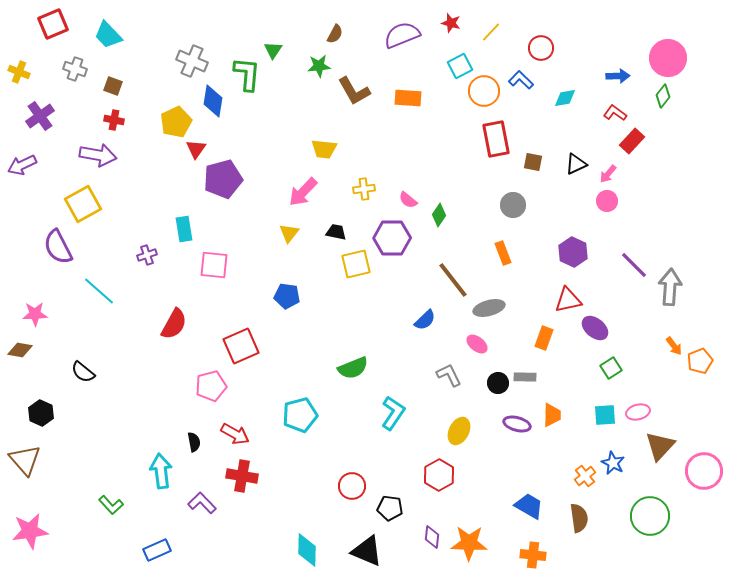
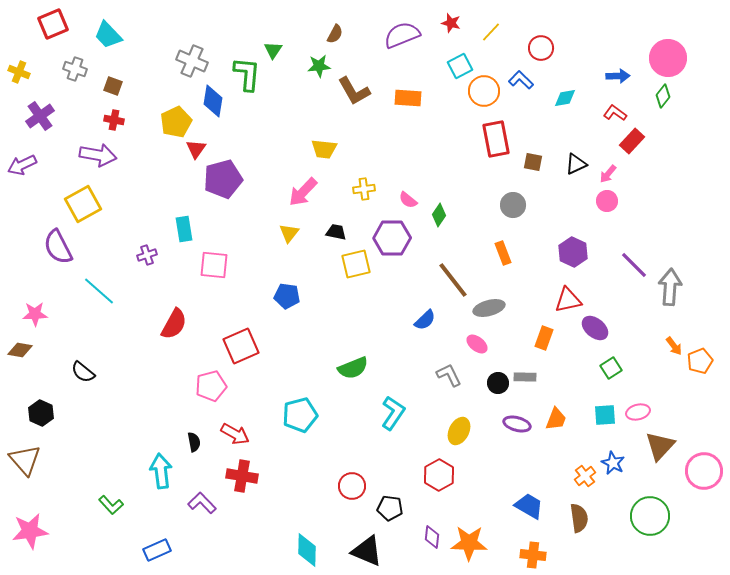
orange trapezoid at (552, 415): moved 4 px right, 4 px down; rotated 20 degrees clockwise
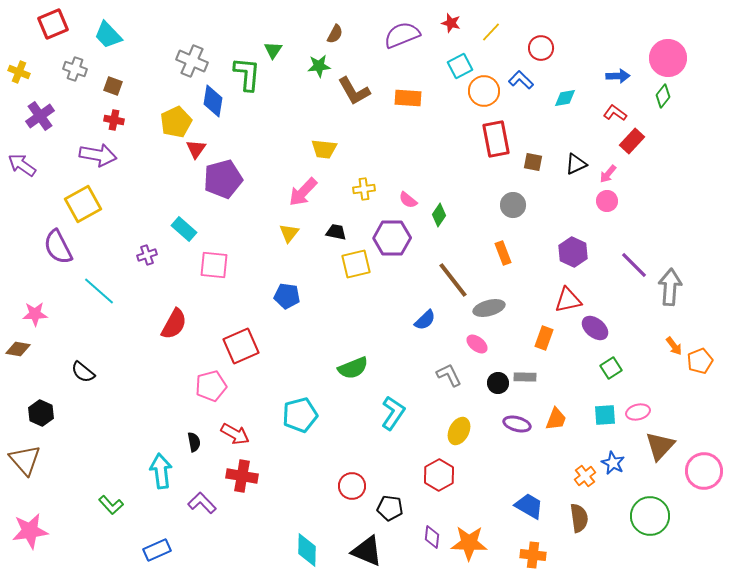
purple arrow at (22, 165): rotated 60 degrees clockwise
cyan rectangle at (184, 229): rotated 40 degrees counterclockwise
brown diamond at (20, 350): moved 2 px left, 1 px up
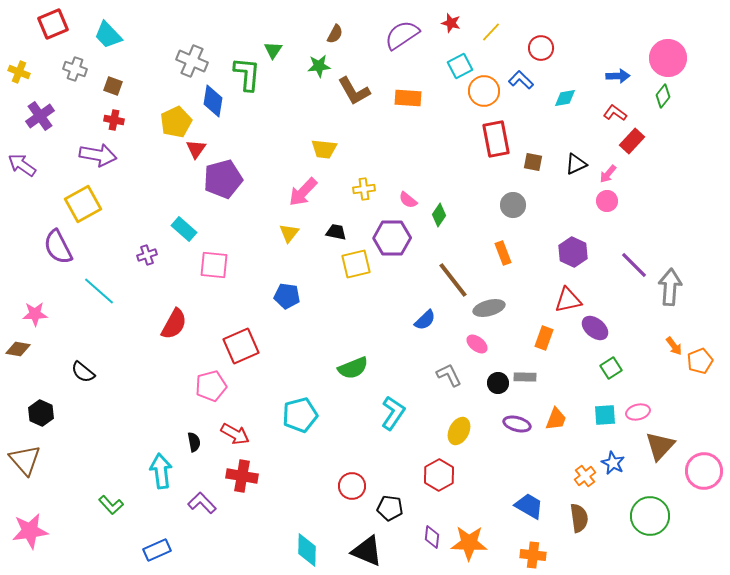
purple semicircle at (402, 35): rotated 12 degrees counterclockwise
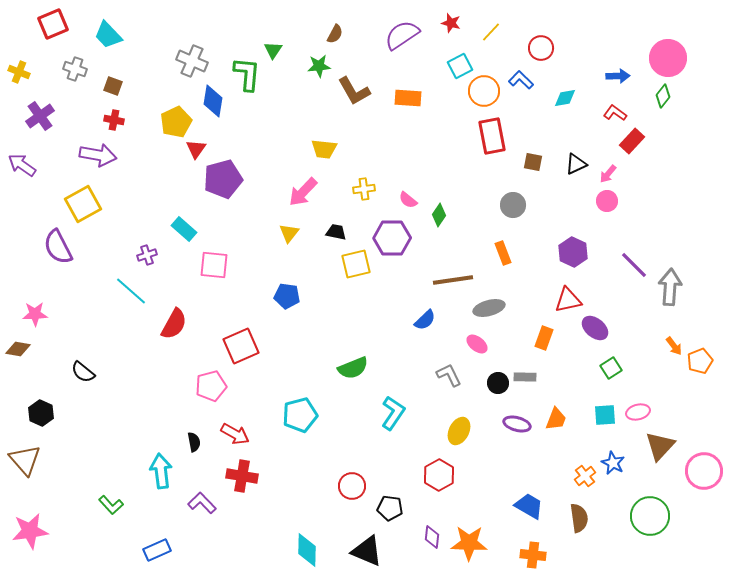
red rectangle at (496, 139): moved 4 px left, 3 px up
brown line at (453, 280): rotated 60 degrees counterclockwise
cyan line at (99, 291): moved 32 px right
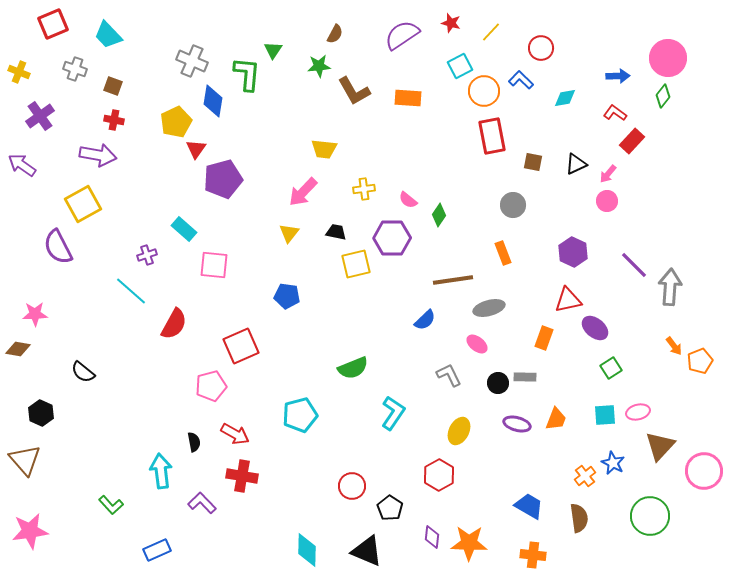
black pentagon at (390, 508): rotated 25 degrees clockwise
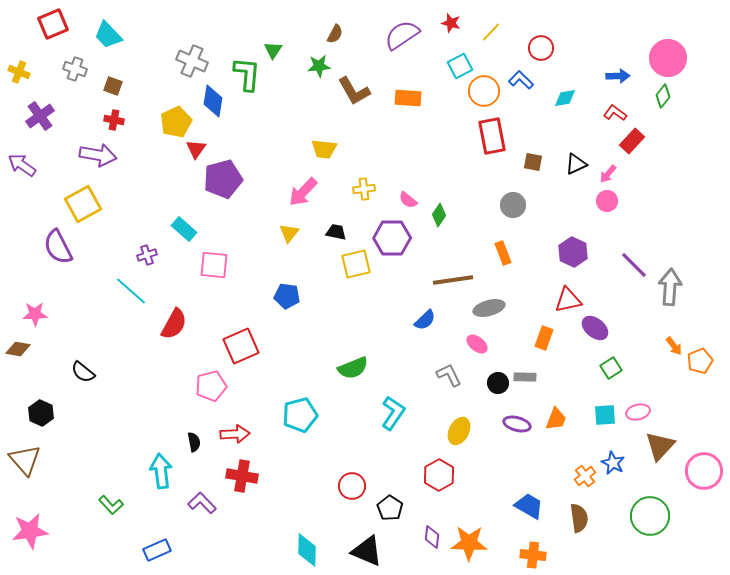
red arrow at (235, 434): rotated 32 degrees counterclockwise
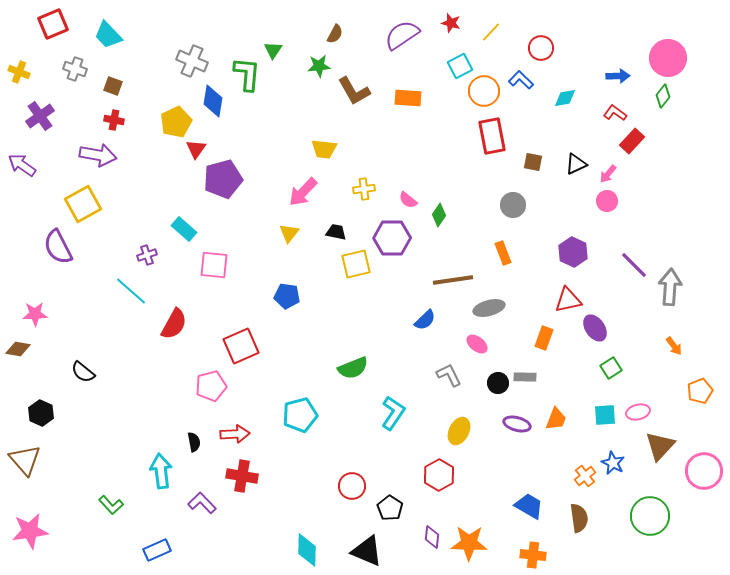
purple ellipse at (595, 328): rotated 16 degrees clockwise
orange pentagon at (700, 361): moved 30 px down
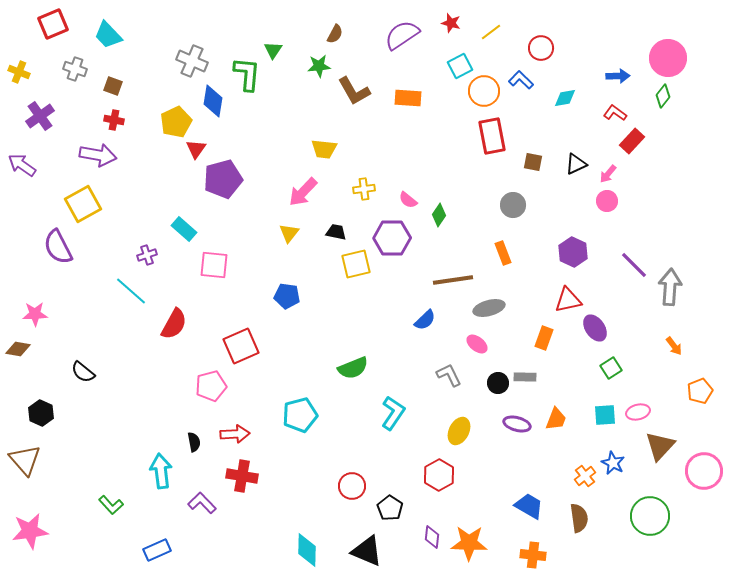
yellow line at (491, 32): rotated 10 degrees clockwise
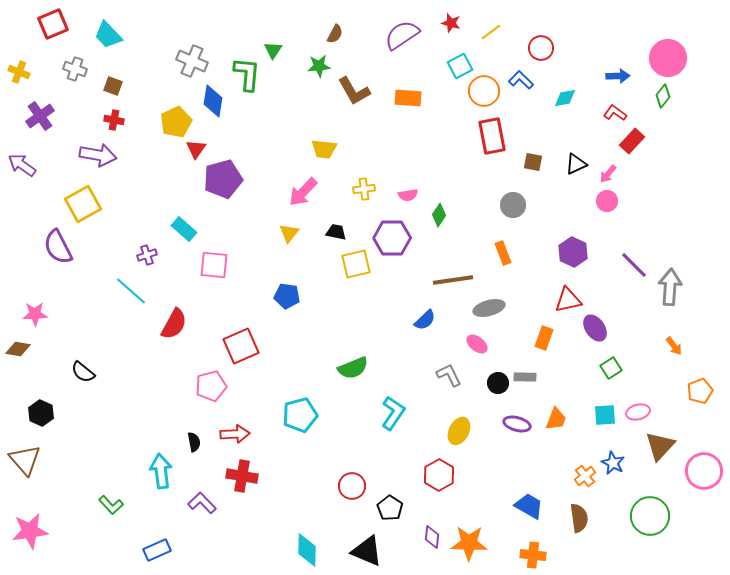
pink semicircle at (408, 200): moved 5 px up; rotated 48 degrees counterclockwise
